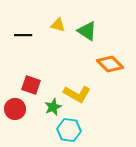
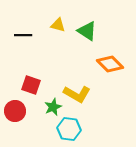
red circle: moved 2 px down
cyan hexagon: moved 1 px up
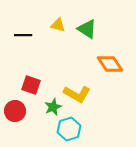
green triangle: moved 2 px up
orange diamond: rotated 12 degrees clockwise
cyan hexagon: rotated 25 degrees counterclockwise
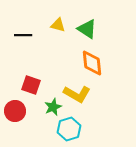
orange diamond: moved 18 px left, 1 px up; rotated 28 degrees clockwise
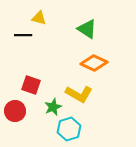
yellow triangle: moved 19 px left, 7 px up
orange diamond: moved 2 px right; rotated 60 degrees counterclockwise
yellow L-shape: moved 2 px right
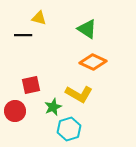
orange diamond: moved 1 px left, 1 px up
red square: rotated 30 degrees counterclockwise
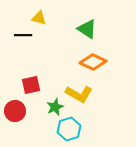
green star: moved 2 px right
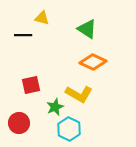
yellow triangle: moved 3 px right
red circle: moved 4 px right, 12 px down
cyan hexagon: rotated 15 degrees counterclockwise
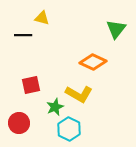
green triangle: moved 29 px right; rotated 35 degrees clockwise
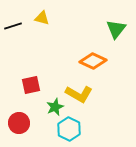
black line: moved 10 px left, 9 px up; rotated 18 degrees counterclockwise
orange diamond: moved 1 px up
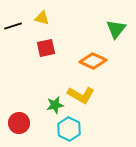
red square: moved 15 px right, 37 px up
yellow L-shape: moved 2 px right, 1 px down
green star: moved 2 px up; rotated 12 degrees clockwise
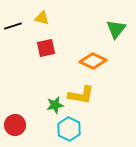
yellow L-shape: rotated 20 degrees counterclockwise
red circle: moved 4 px left, 2 px down
